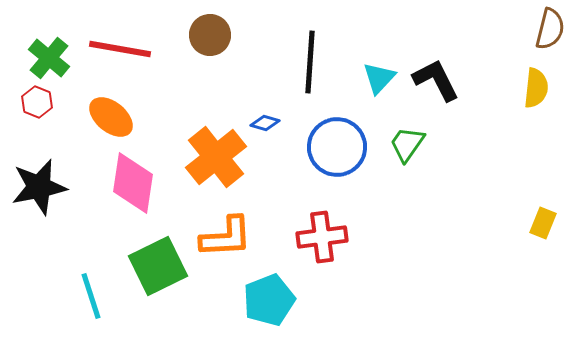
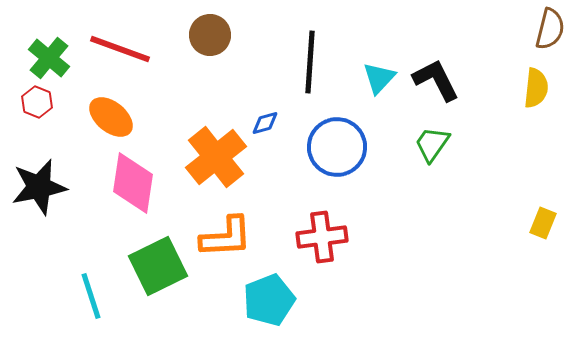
red line: rotated 10 degrees clockwise
blue diamond: rotated 32 degrees counterclockwise
green trapezoid: moved 25 px right
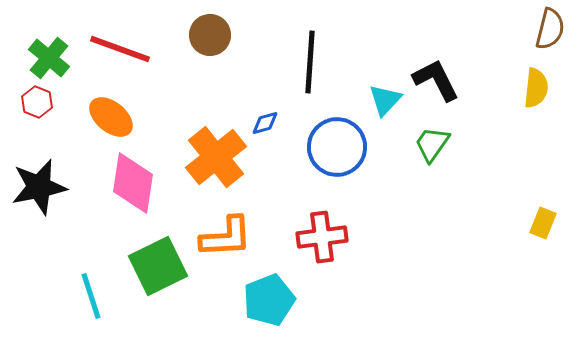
cyan triangle: moved 6 px right, 22 px down
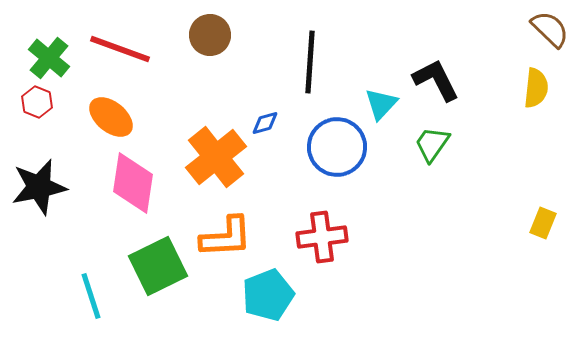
brown semicircle: rotated 60 degrees counterclockwise
cyan triangle: moved 4 px left, 4 px down
cyan pentagon: moved 1 px left, 5 px up
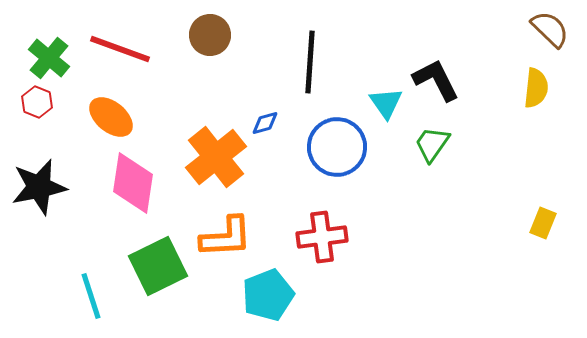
cyan triangle: moved 5 px right, 1 px up; rotated 18 degrees counterclockwise
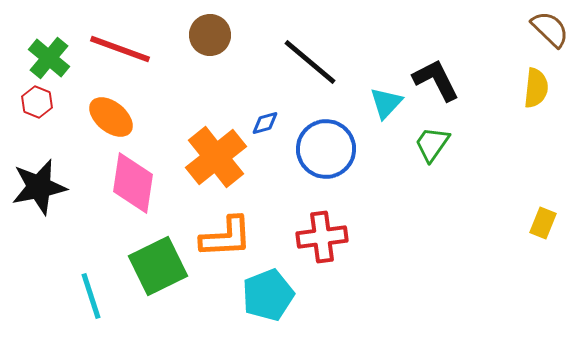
black line: rotated 54 degrees counterclockwise
cyan triangle: rotated 18 degrees clockwise
blue circle: moved 11 px left, 2 px down
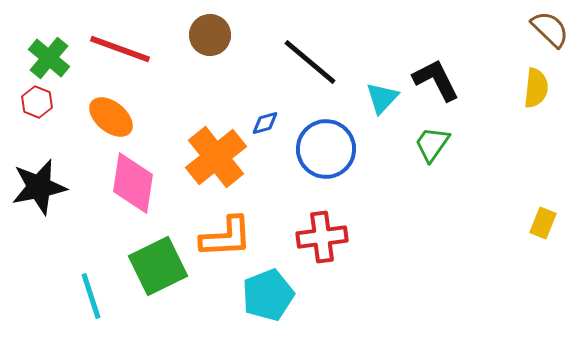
cyan triangle: moved 4 px left, 5 px up
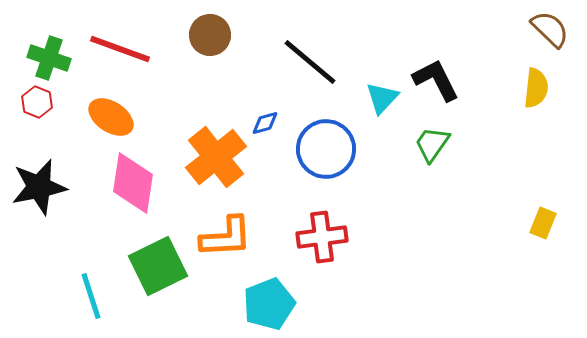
green cross: rotated 21 degrees counterclockwise
orange ellipse: rotated 6 degrees counterclockwise
cyan pentagon: moved 1 px right, 9 px down
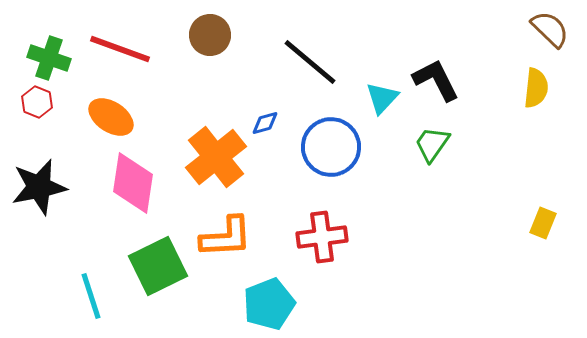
blue circle: moved 5 px right, 2 px up
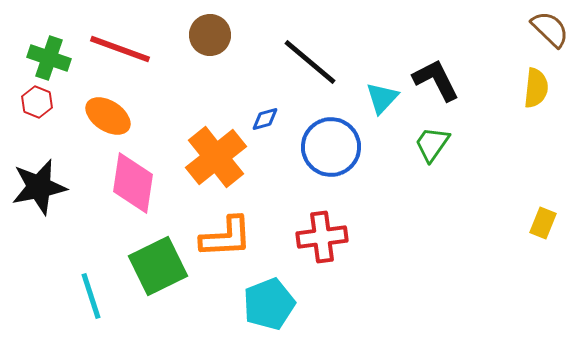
orange ellipse: moved 3 px left, 1 px up
blue diamond: moved 4 px up
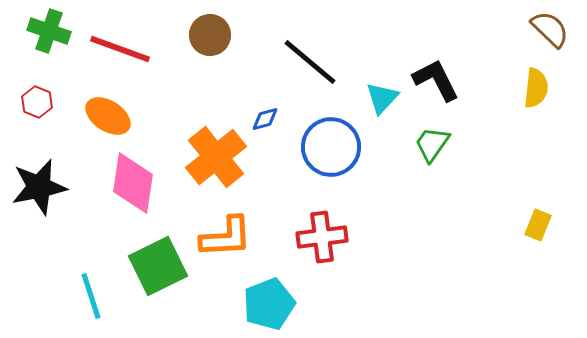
green cross: moved 27 px up
yellow rectangle: moved 5 px left, 2 px down
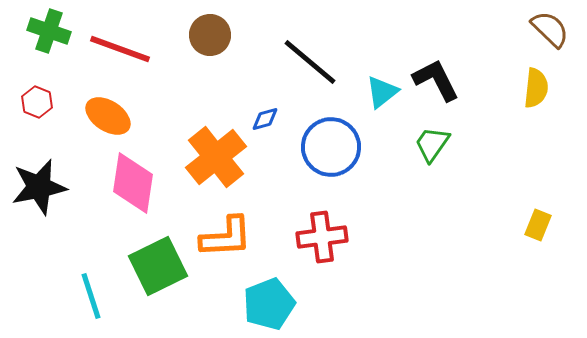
cyan triangle: moved 6 px up; rotated 9 degrees clockwise
